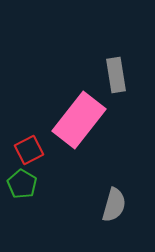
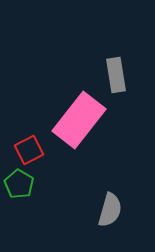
green pentagon: moved 3 px left
gray semicircle: moved 4 px left, 5 px down
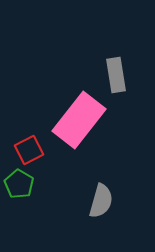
gray semicircle: moved 9 px left, 9 px up
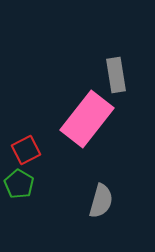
pink rectangle: moved 8 px right, 1 px up
red square: moved 3 px left
